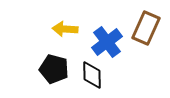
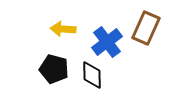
yellow arrow: moved 2 px left
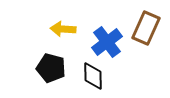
black pentagon: moved 3 px left, 1 px up
black diamond: moved 1 px right, 1 px down
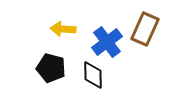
brown rectangle: moved 1 px left, 1 px down
black diamond: moved 1 px up
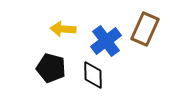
blue cross: moved 1 px left, 1 px up
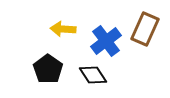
black pentagon: moved 3 px left, 1 px down; rotated 20 degrees clockwise
black diamond: rotated 32 degrees counterclockwise
